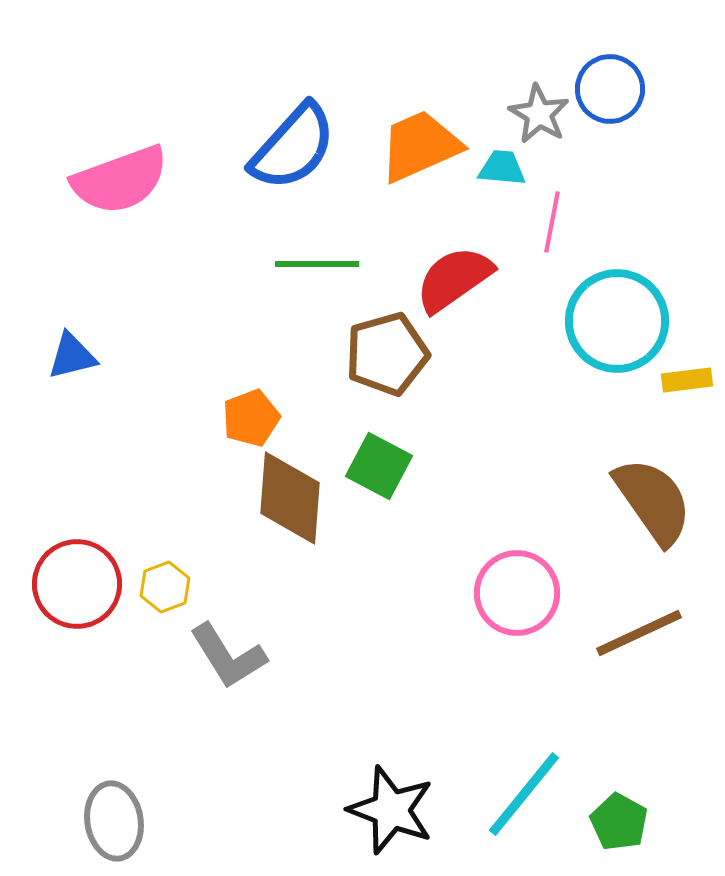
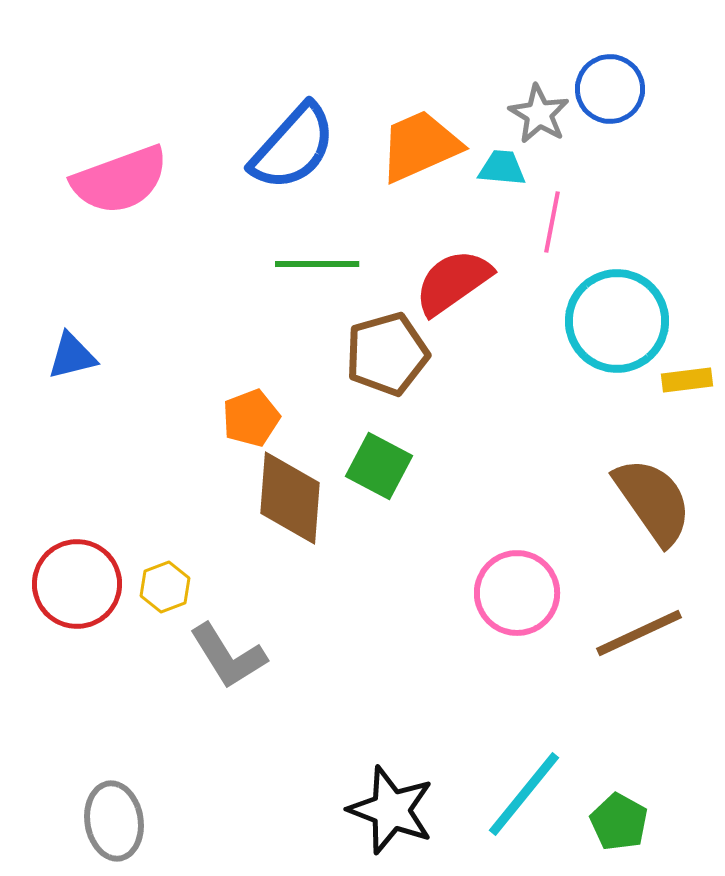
red semicircle: moved 1 px left, 3 px down
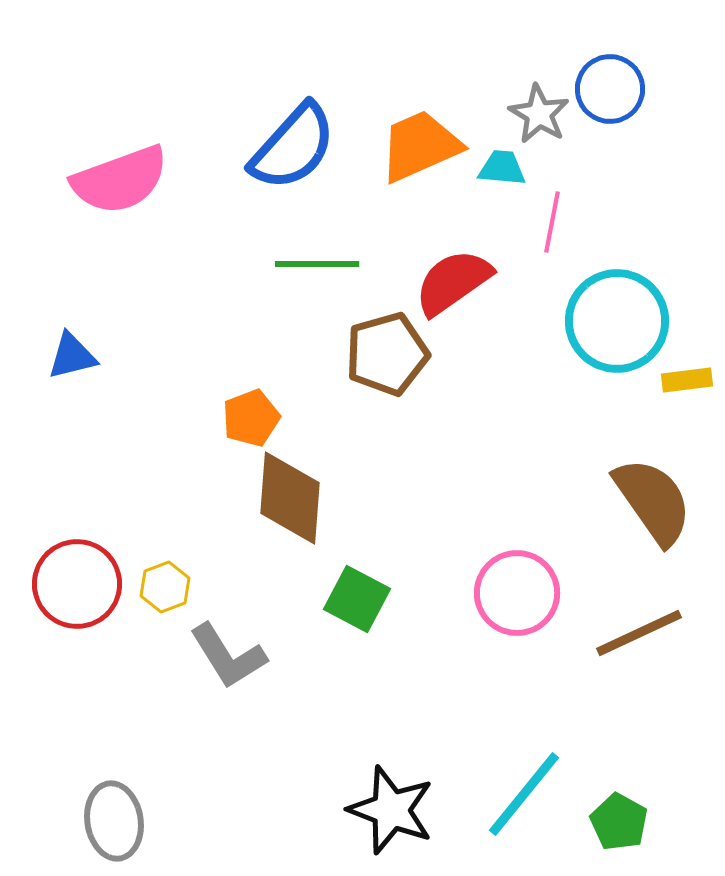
green square: moved 22 px left, 133 px down
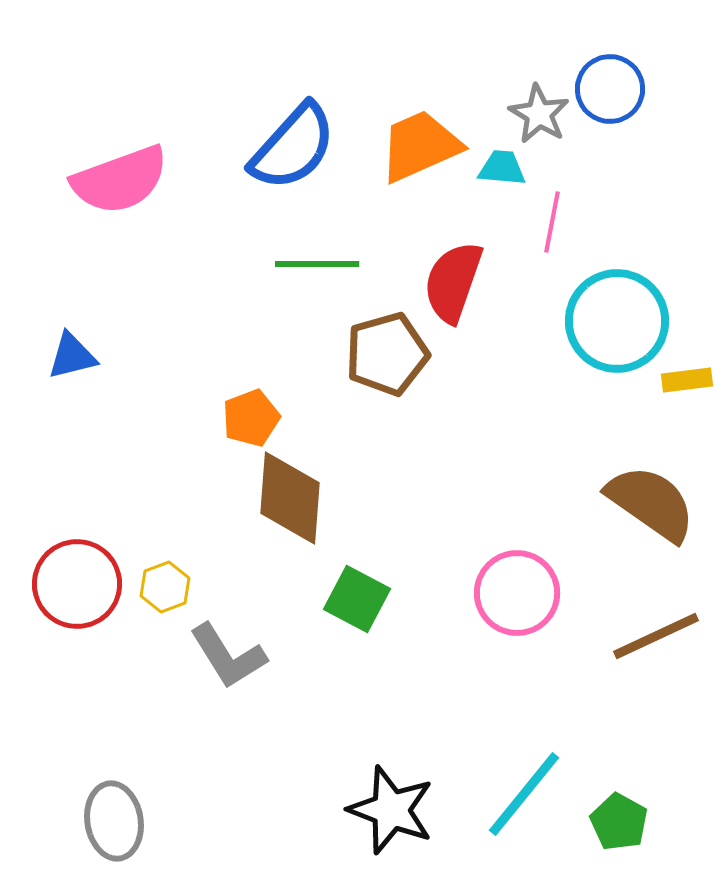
red semicircle: rotated 36 degrees counterclockwise
brown semicircle: moved 2 px left, 2 px down; rotated 20 degrees counterclockwise
brown line: moved 17 px right, 3 px down
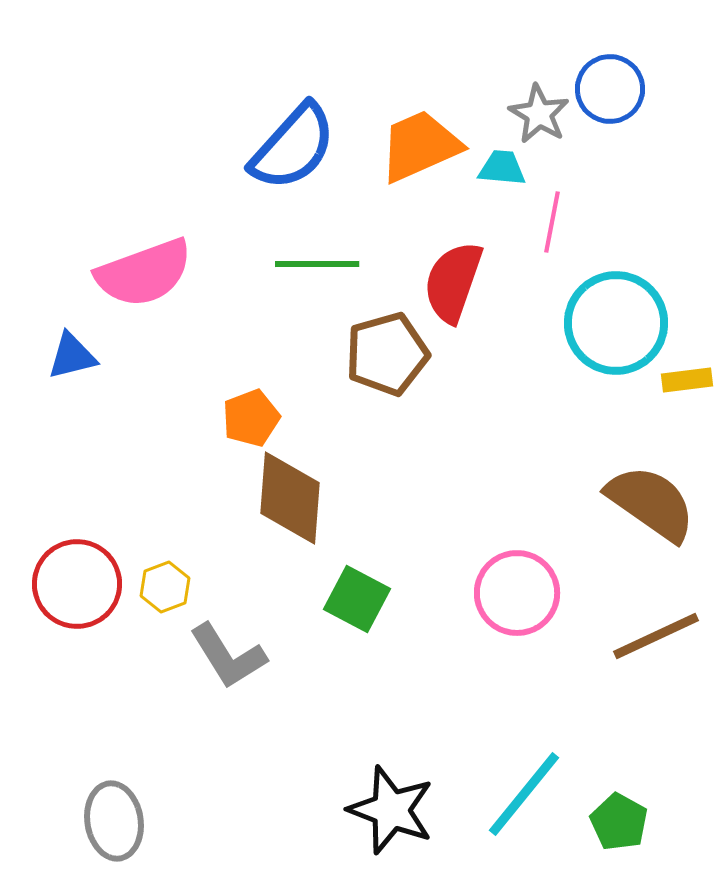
pink semicircle: moved 24 px right, 93 px down
cyan circle: moved 1 px left, 2 px down
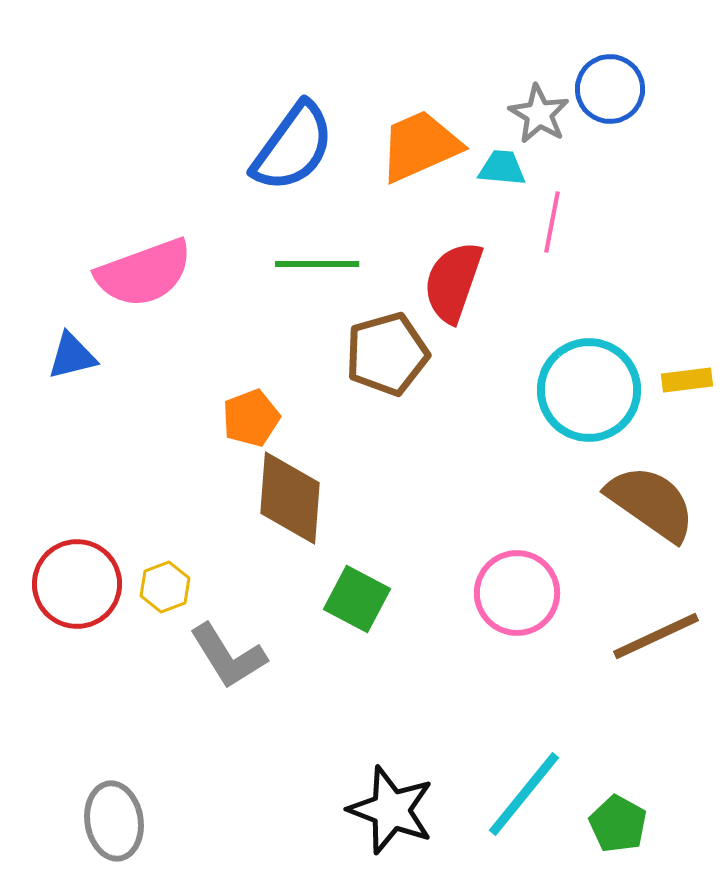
blue semicircle: rotated 6 degrees counterclockwise
cyan circle: moved 27 px left, 67 px down
green pentagon: moved 1 px left, 2 px down
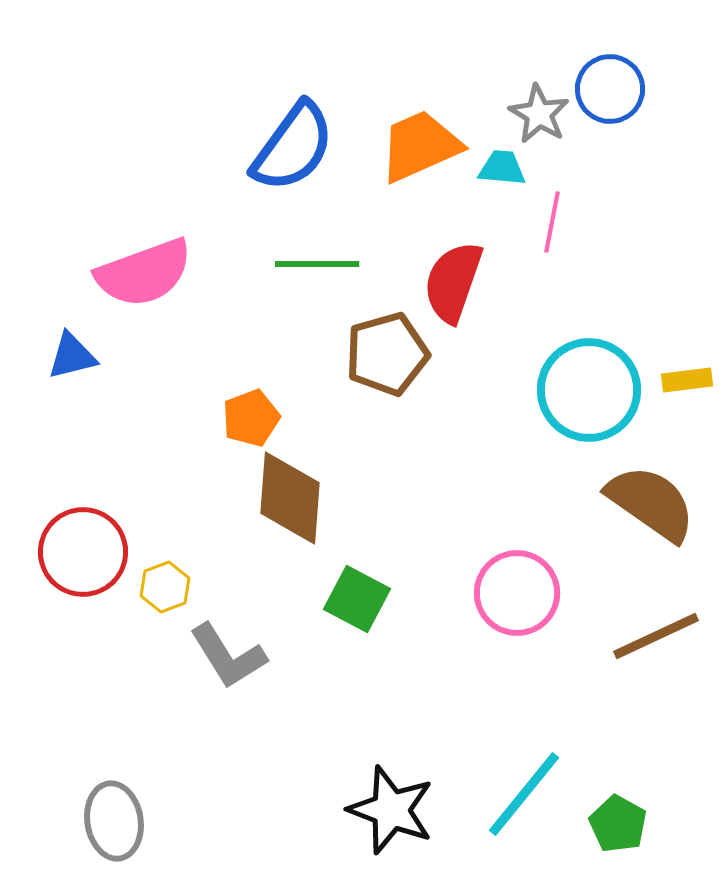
red circle: moved 6 px right, 32 px up
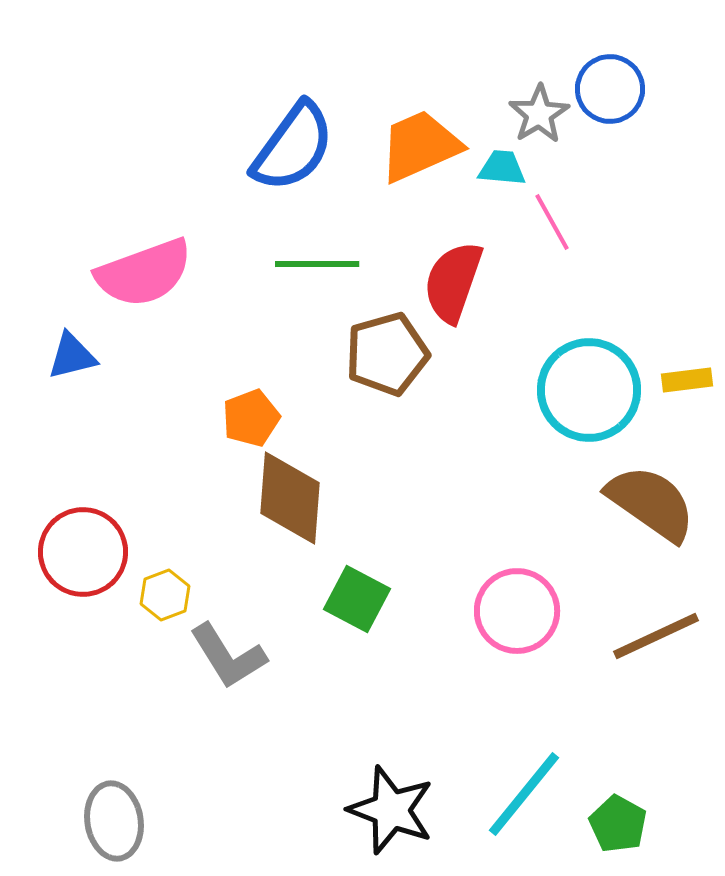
gray star: rotated 10 degrees clockwise
pink line: rotated 40 degrees counterclockwise
yellow hexagon: moved 8 px down
pink circle: moved 18 px down
